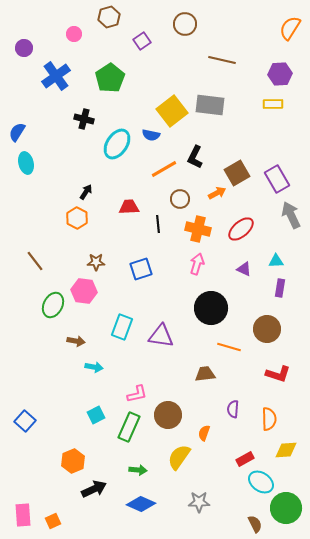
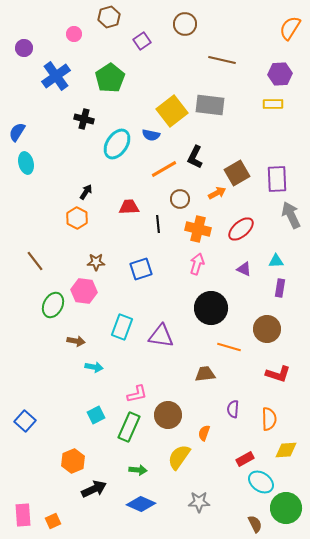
purple rectangle at (277, 179): rotated 28 degrees clockwise
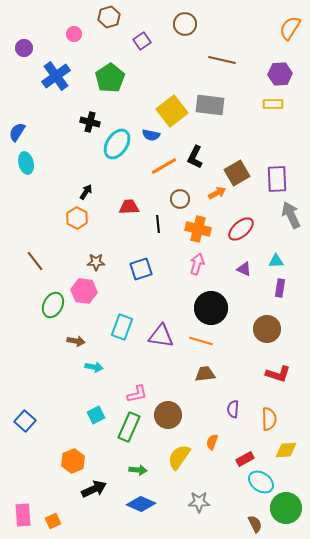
black cross at (84, 119): moved 6 px right, 3 px down
orange line at (164, 169): moved 3 px up
orange line at (229, 347): moved 28 px left, 6 px up
orange semicircle at (204, 433): moved 8 px right, 9 px down
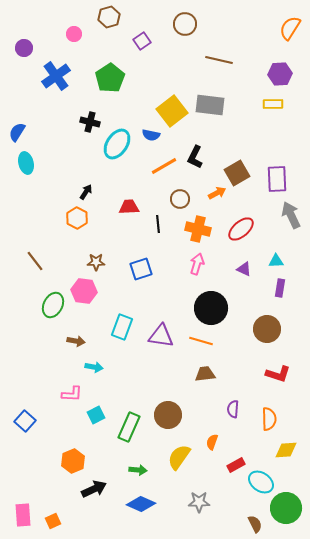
brown line at (222, 60): moved 3 px left
pink L-shape at (137, 394): moved 65 px left; rotated 15 degrees clockwise
red rectangle at (245, 459): moved 9 px left, 6 px down
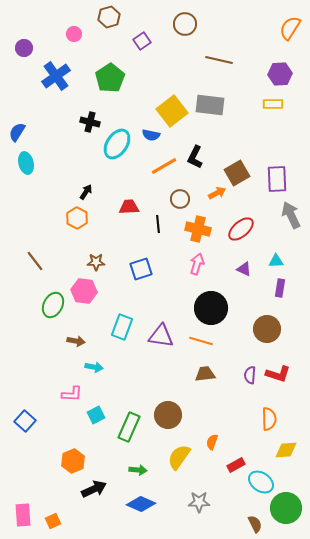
purple semicircle at (233, 409): moved 17 px right, 34 px up
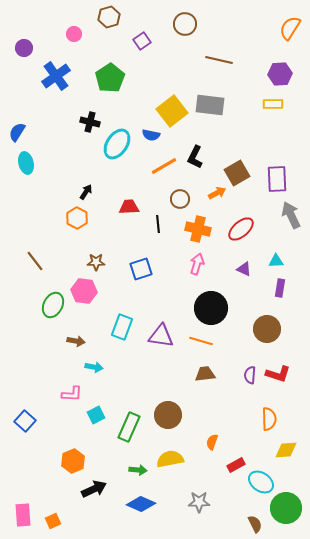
yellow semicircle at (179, 457): moved 9 px left, 2 px down; rotated 44 degrees clockwise
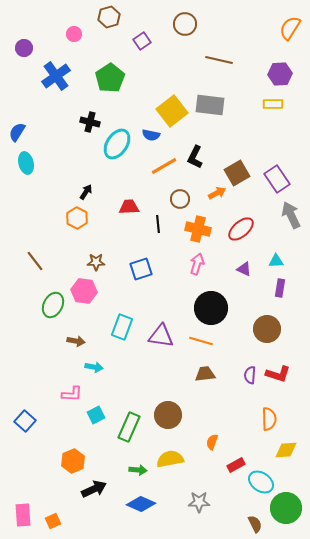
purple rectangle at (277, 179): rotated 32 degrees counterclockwise
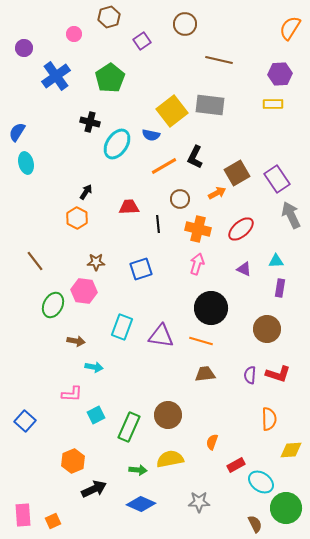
yellow diamond at (286, 450): moved 5 px right
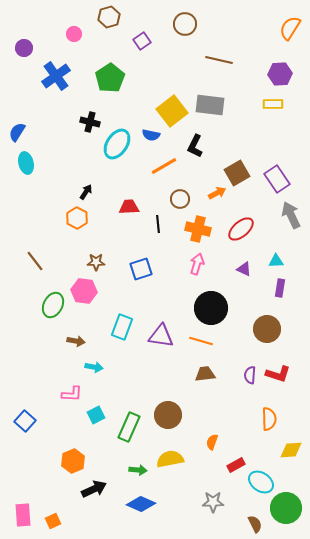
black L-shape at (195, 157): moved 11 px up
gray star at (199, 502): moved 14 px right
